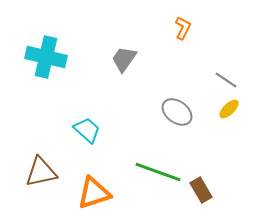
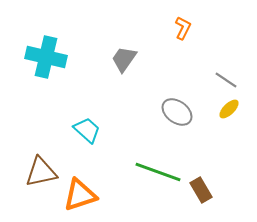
orange triangle: moved 14 px left, 2 px down
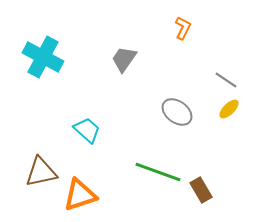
cyan cross: moved 3 px left; rotated 15 degrees clockwise
